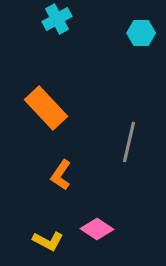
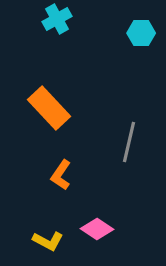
orange rectangle: moved 3 px right
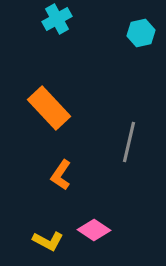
cyan hexagon: rotated 12 degrees counterclockwise
pink diamond: moved 3 px left, 1 px down
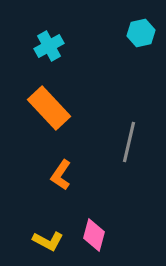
cyan cross: moved 8 px left, 27 px down
pink diamond: moved 5 px down; rotated 72 degrees clockwise
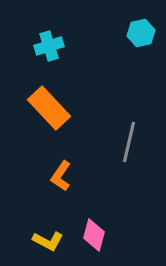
cyan cross: rotated 12 degrees clockwise
orange L-shape: moved 1 px down
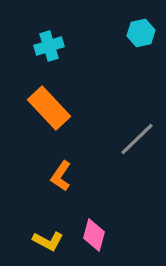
gray line: moved 8 px right, 3 px up; rotated 33 degrees clockwise
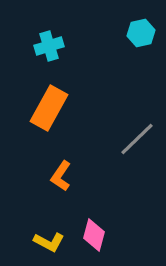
orange rectangle: rotated 72 degrees clockwise
yellow L-shape: moved 1 px right, 1 px down
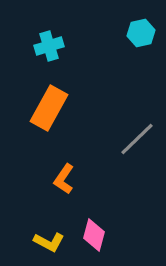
orange L-shape: moved 3 px right, 3 px down
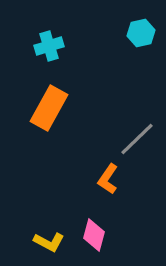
orange L-shape: moved 44 px right
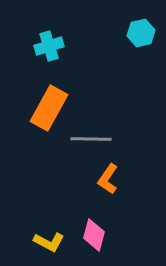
gray line: moved 46 px left; rotated 45 degrees clockwise
